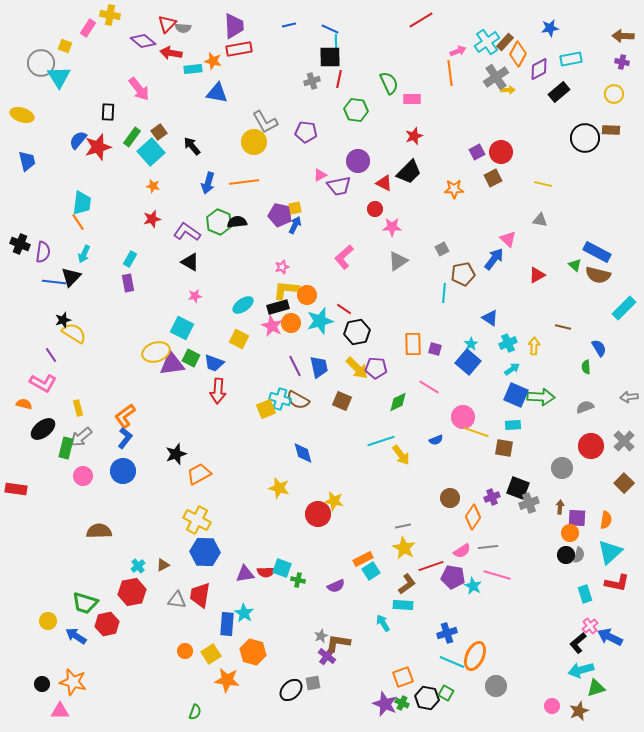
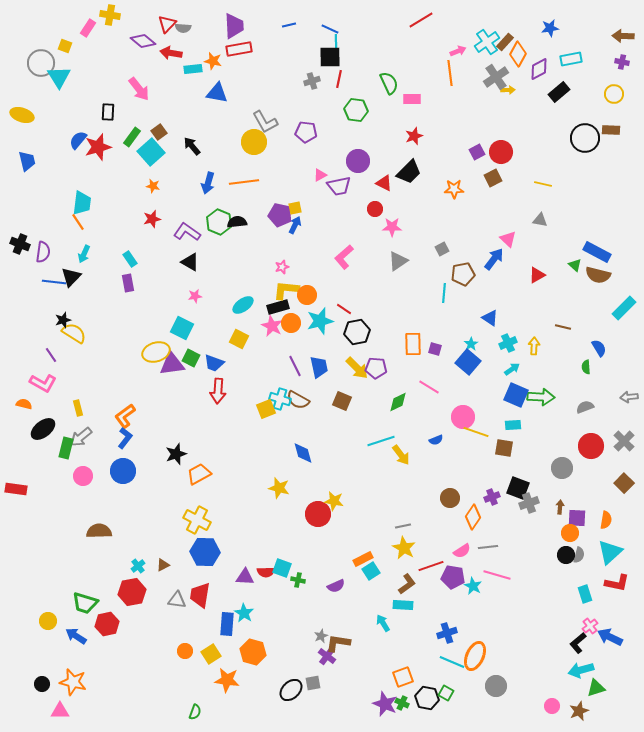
cyan rectangle at (130, 259): rotated 63 degrees counterclockwise
purple triangle at (245, 574): moved 3 px down; rotated 12 degrees clockwise
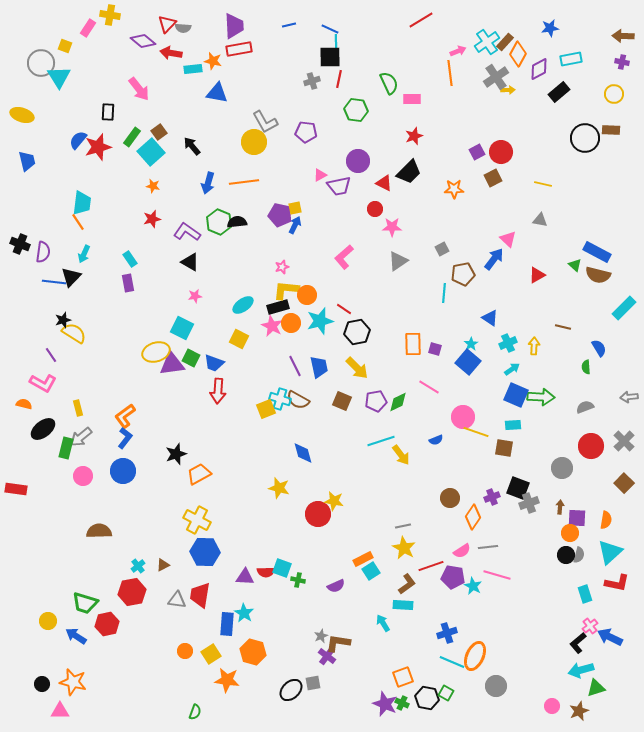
purple pentagon at (376, 368): moved 33 px down; rotated 15 degrees counterclockwise
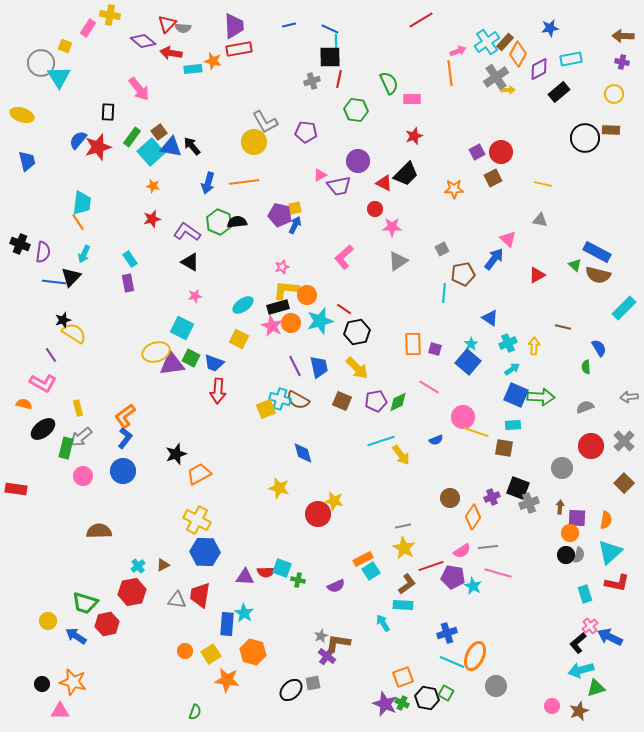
blue triangle at (217, 93): moved 46 px left, 54 px down
black trapezoid at (409, 172): moved 3 px left, 2 px down
pink line at (497, 575): moved 1 px right, 2 px up
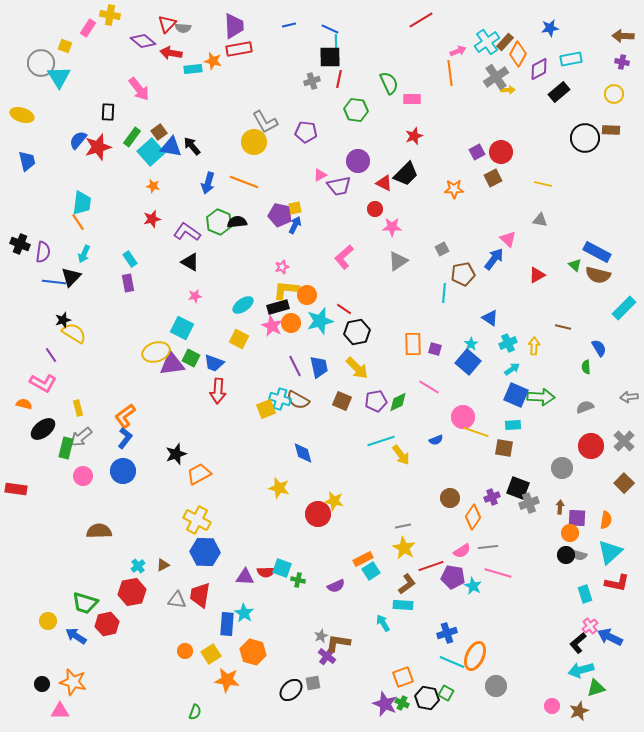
orange line at (244, 182): rotated 28 degrees clockwise
gray semicircle at (579, 555): rotated 91 degrees clockwise
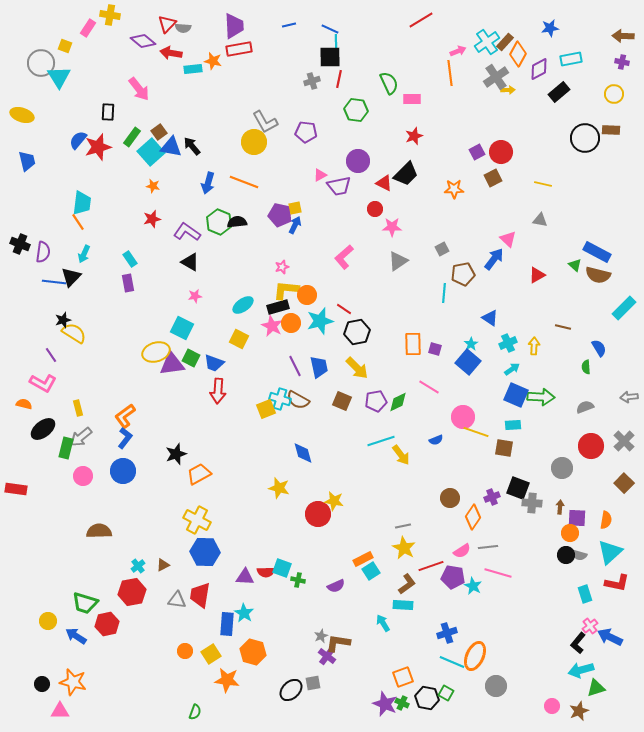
gray cross at (529, 503): moved 3 px right; rotated 24 degrees clockwise
black L-shape at (578, 643): rotated 10 degrees counterclockwise
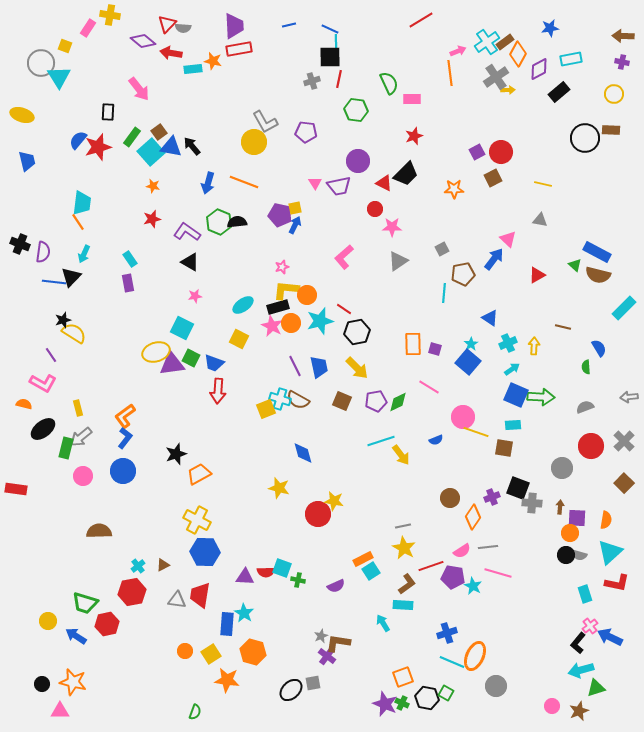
brown rectangle at (505, 42): rotated 12 degrees clockwise
pink triangle at (320, 175): moved 5 px left, 8 px down; rotated 32 degrees counterclockwise
